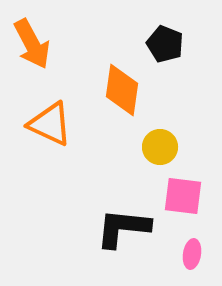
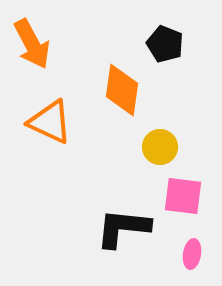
orange triangle: moved 2 px up
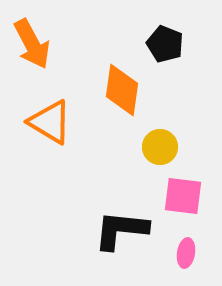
orange triangle: rotated 6 degrees clockwise
black L-shape: moved 2 px left, 2 px down
pink ellipse: moved 6 px left, 1 px up
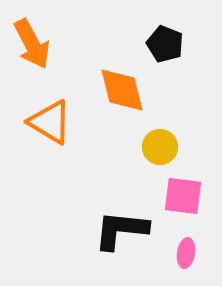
orange diamond: rotated 22 degrees counterclockwise
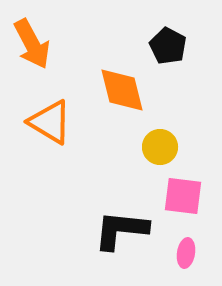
black pentagon: moved 3 px right, 2 px down; rotated 6 degrees clockwise
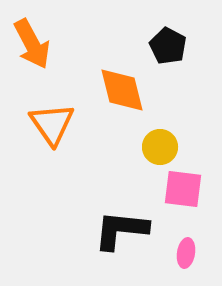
orange triangle: moved 2 px right, 2 px down; rotated 24 degrees clockwise
pink square: moved 7 px up
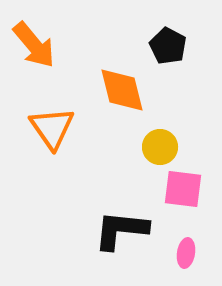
orange arrow: moved 2 px right, 1 px down; rotated 12 degrees counterclockwise
orange triangle: moved 4 px down
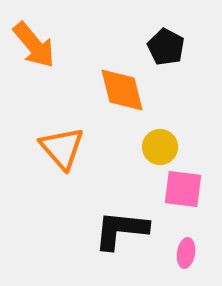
black pentagon: moved 2 px left, 1 px down
orange triangle: moved 10 px right, 20 px down; rotated 6 degrees counterclockwise
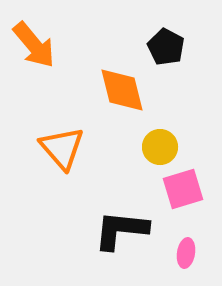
pink square: rotated 24 degrees counterclockwise
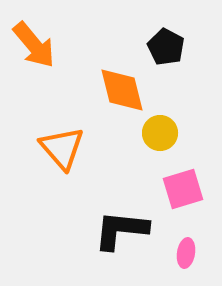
yellow circle: moved 14 px up
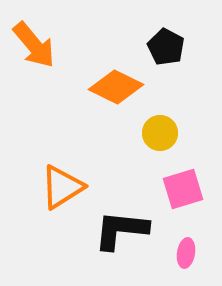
orange diamond: moved 6 px left, 3 px up; rotated 50 degrees counterclockwise
orange triangle: moved 39 px down; rotated 39 degrees clockwise
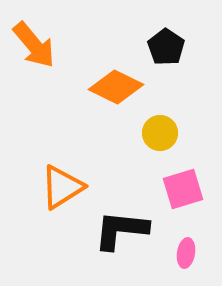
black pentagon: rotated 6 degrees clockwise
